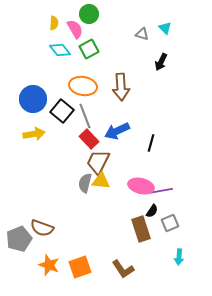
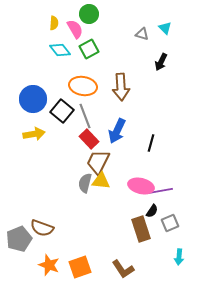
blue arrow: rotated 40 degrees counterclockwise
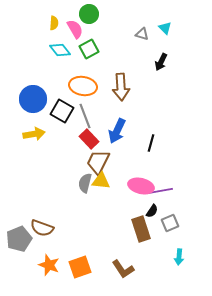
black square: rotated 10 degrees counterclockwise
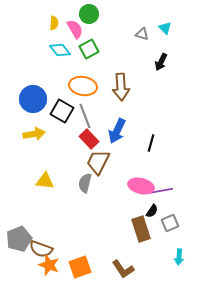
yellow triangle: moved 56 px left
brown semicircle: moved 1 px left, 21 px down
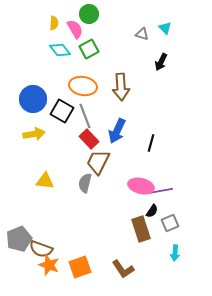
cyan arrow: moved 4 px left, 4 px up
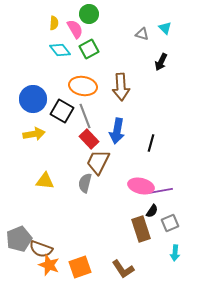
blue arrow: rotated 15 degrees counterclockwise
